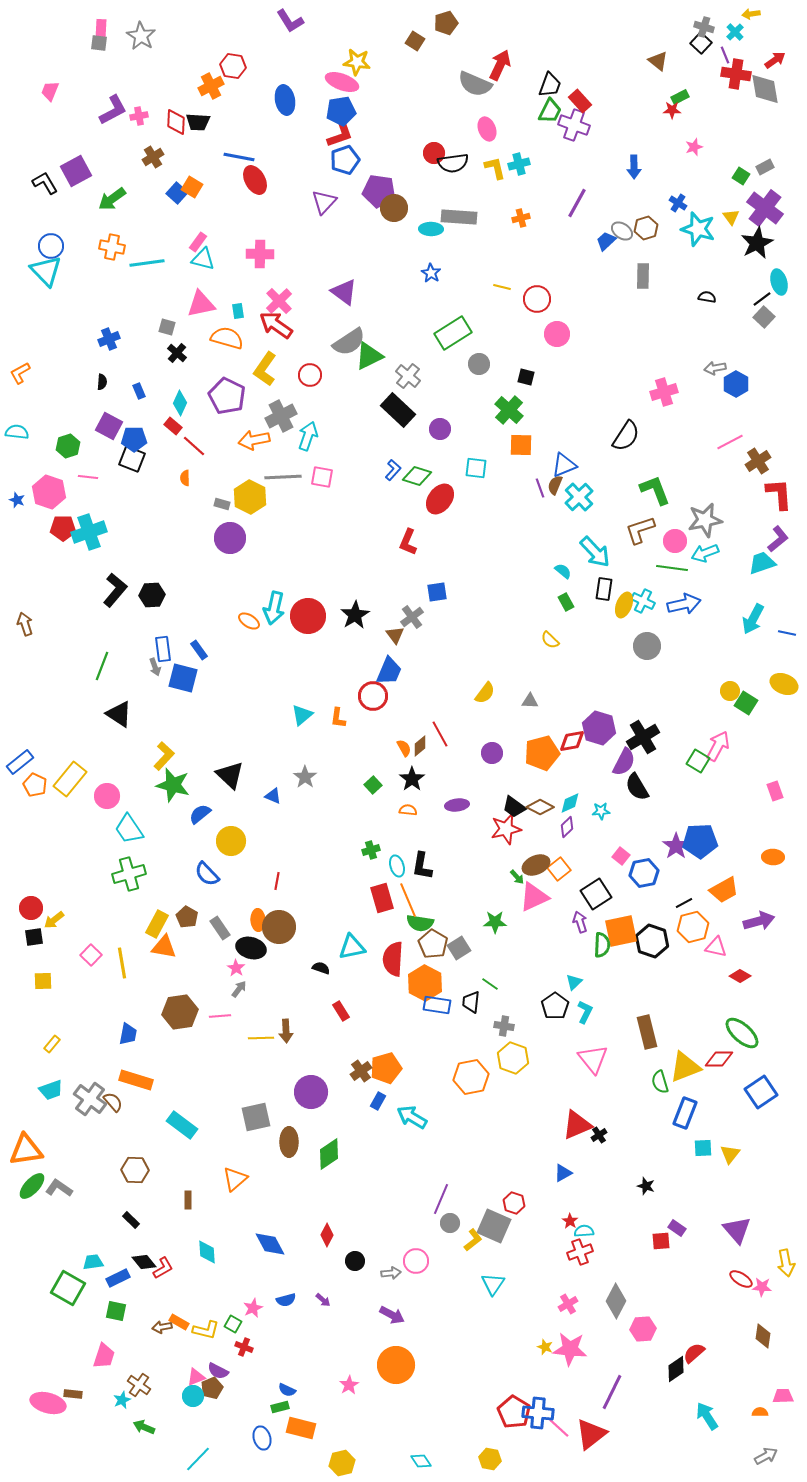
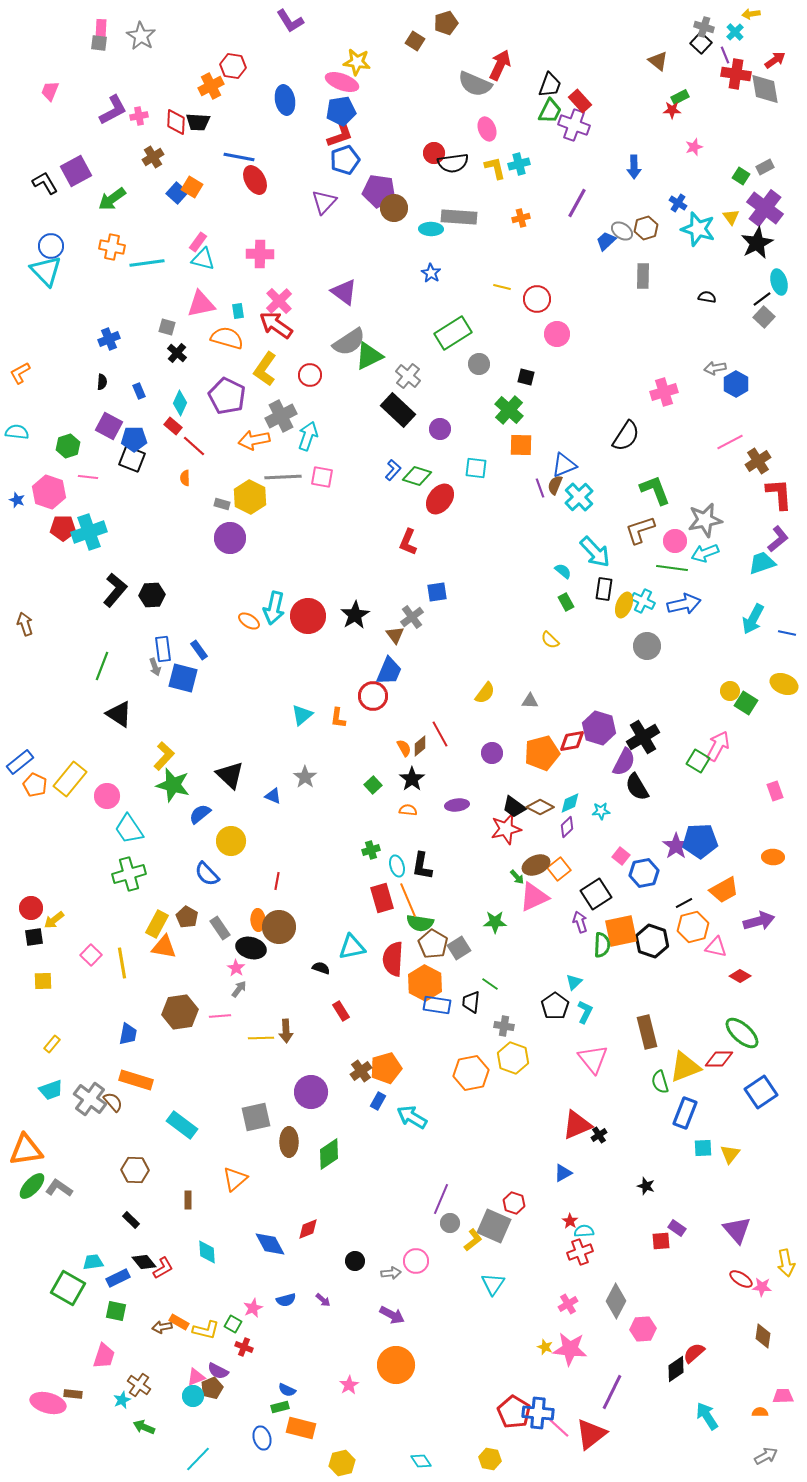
orange hexagon at (471, 1077): moved 4 px up
red diamond at (327, 1235): moved 19 px left, 6 px up; rotated 40 degrees clockwise
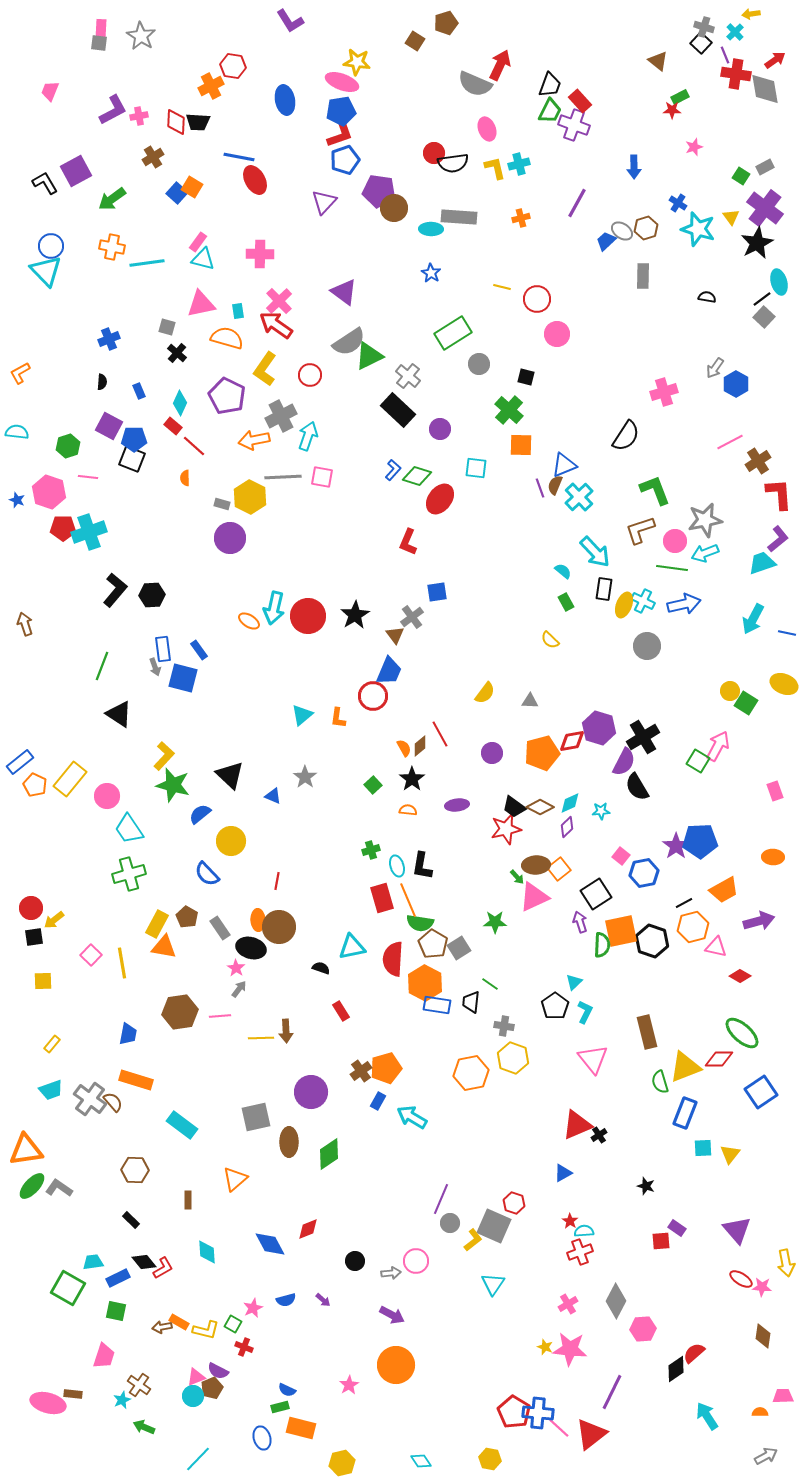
gray arrow at (715, 368): rotated 45 degrees counterclockwise
brown ellipse at (536, 865): rotated 20 degrees clockwise
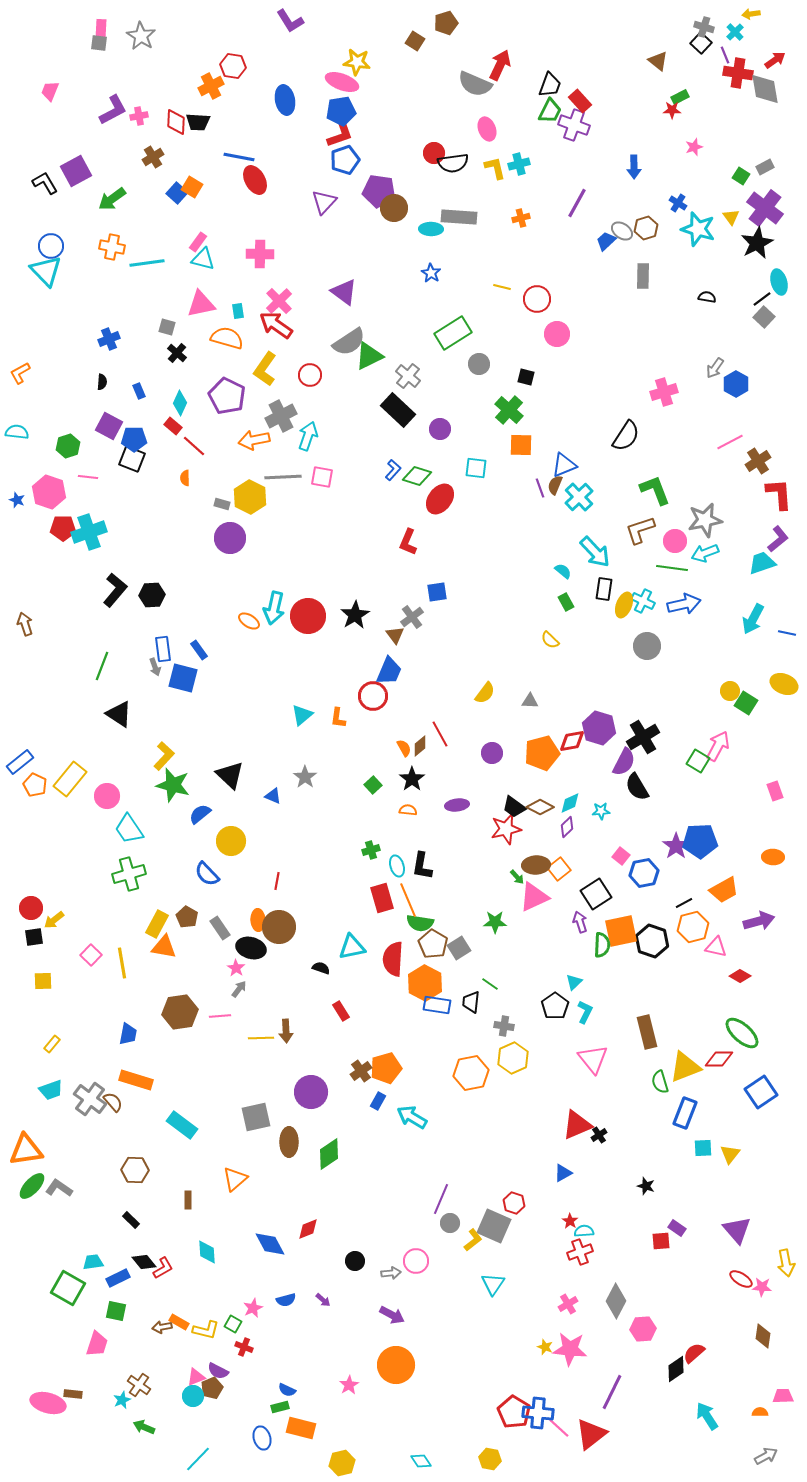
red cross at (736, 74): moved 2 px right, 1 px up
yellow hexagon at (513, 1058): rotated 16 degrees clockwise
pink trapezoid at (104, 1356): moved 7 px left, 12 px up
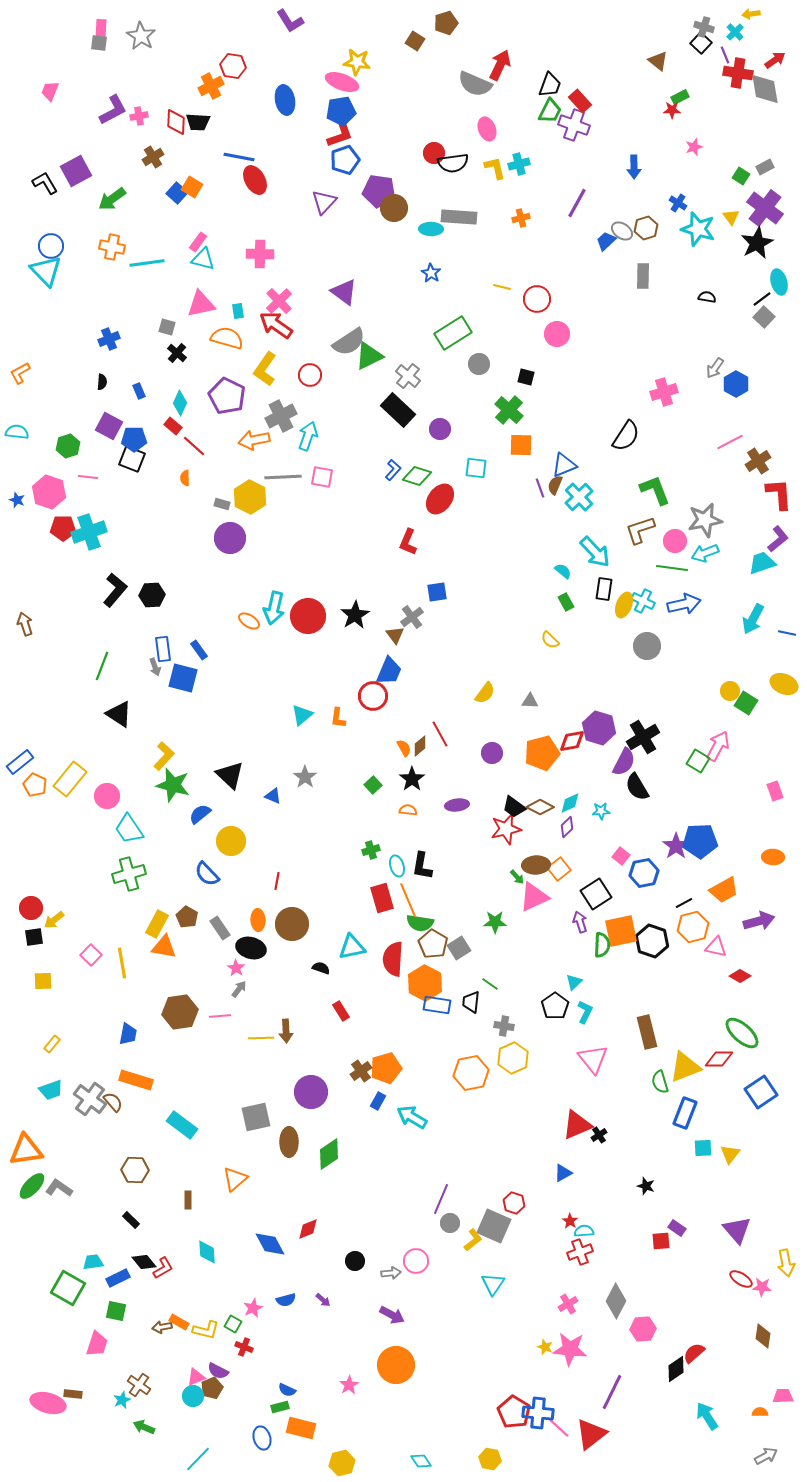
brown circle at (279, 927): moved 13 px right, 3 px up
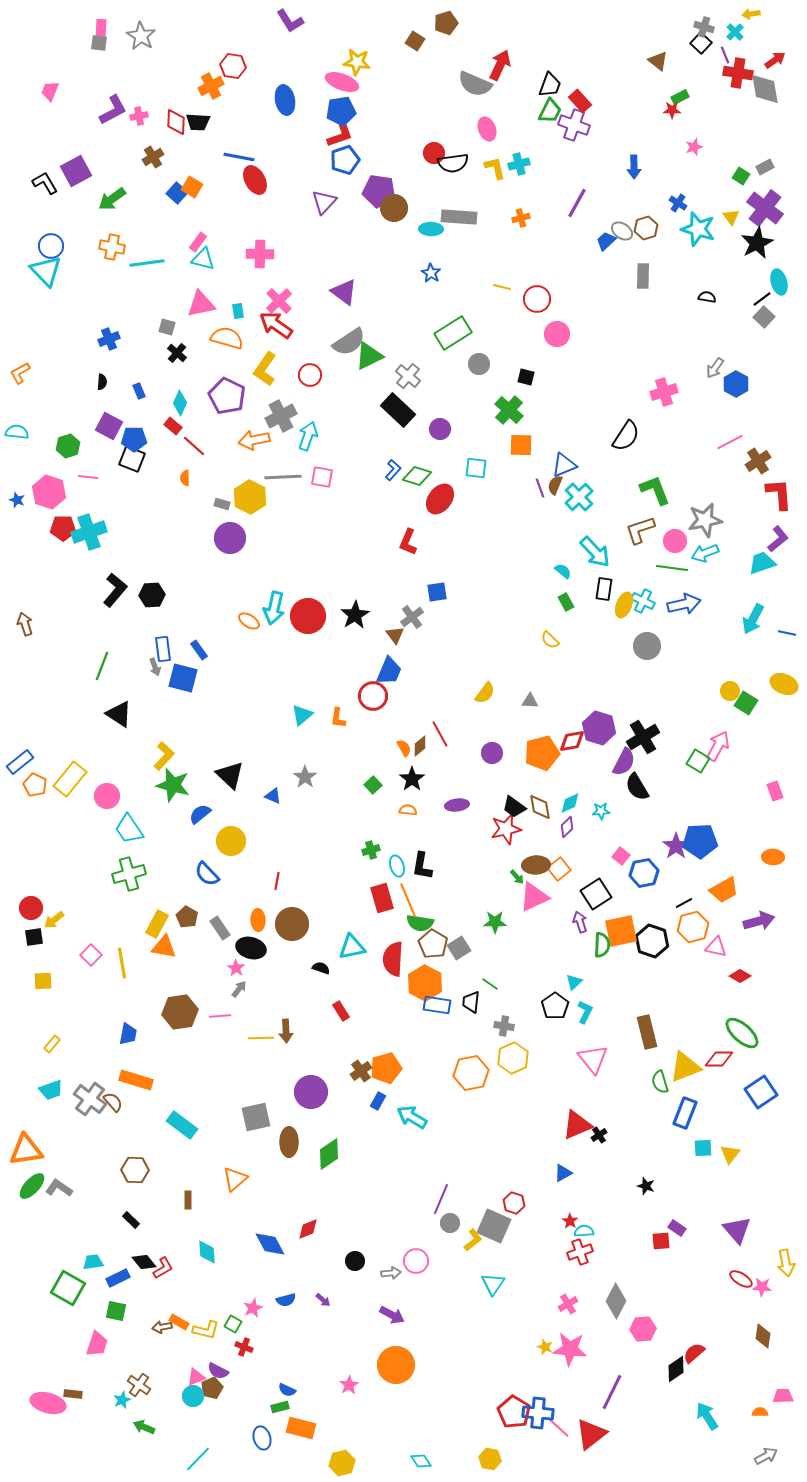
brown diamond at (540, 807): rotated 52 degrees clockwise
